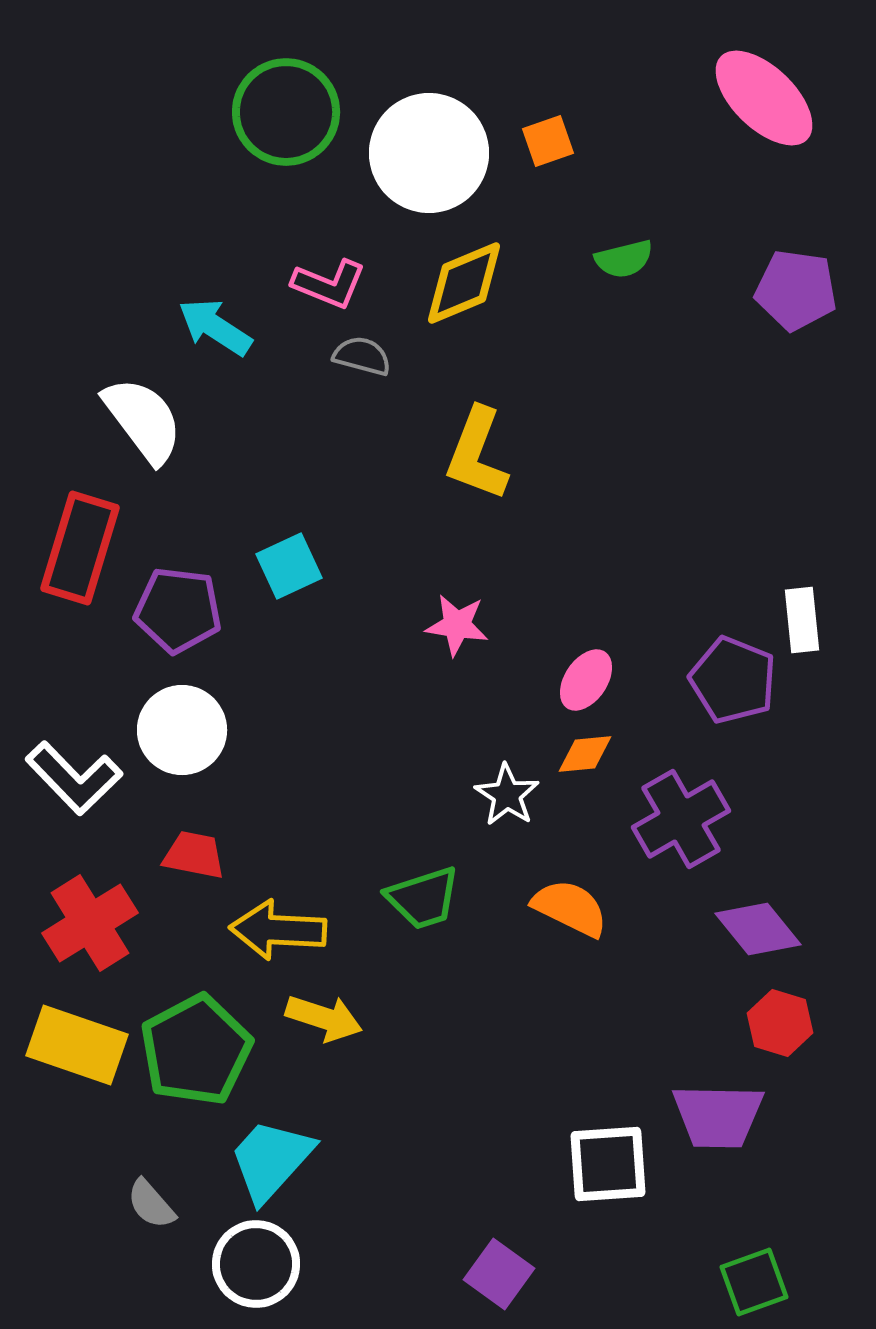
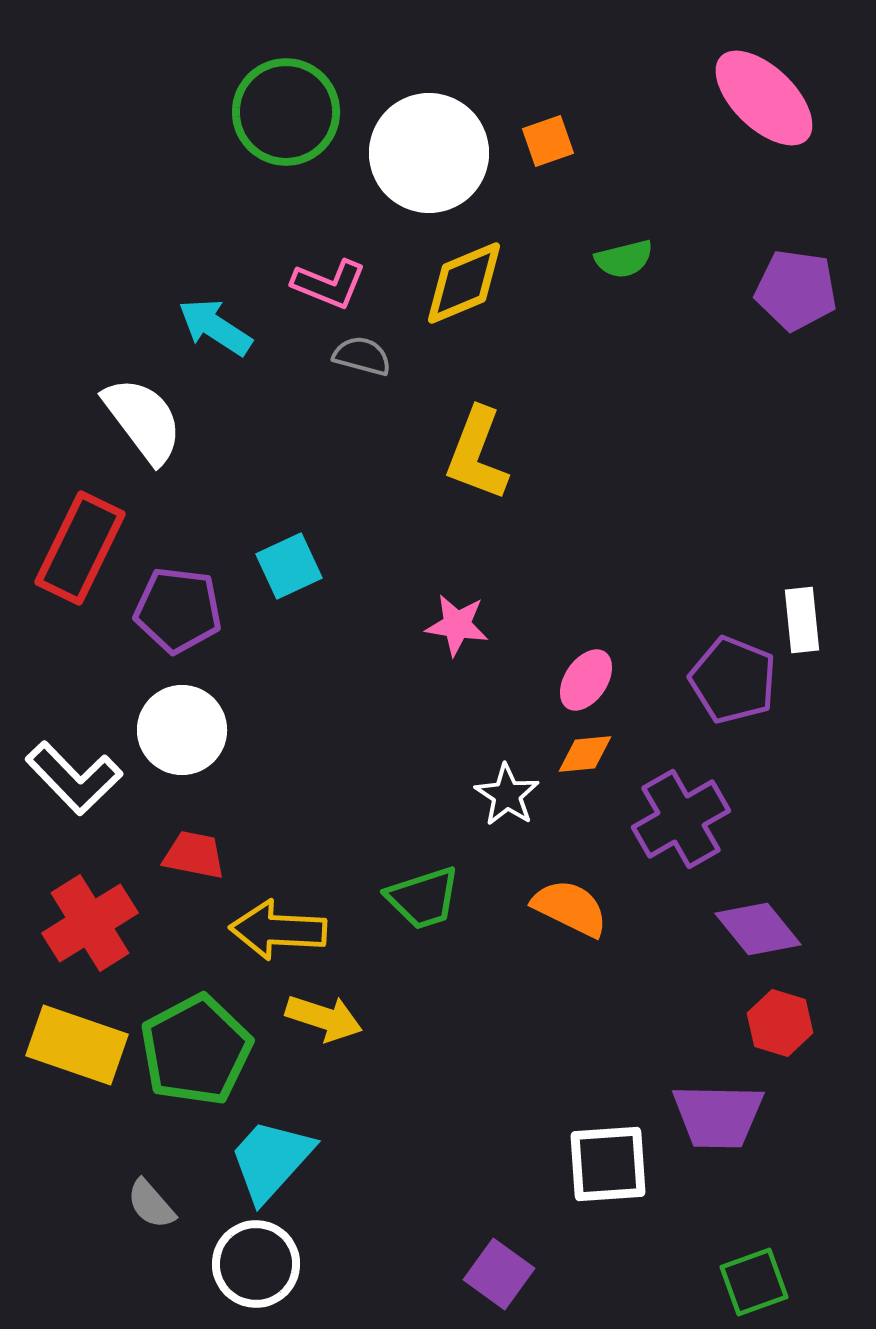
red rectangle at (80, 548): rotated 9 degrees clockwise
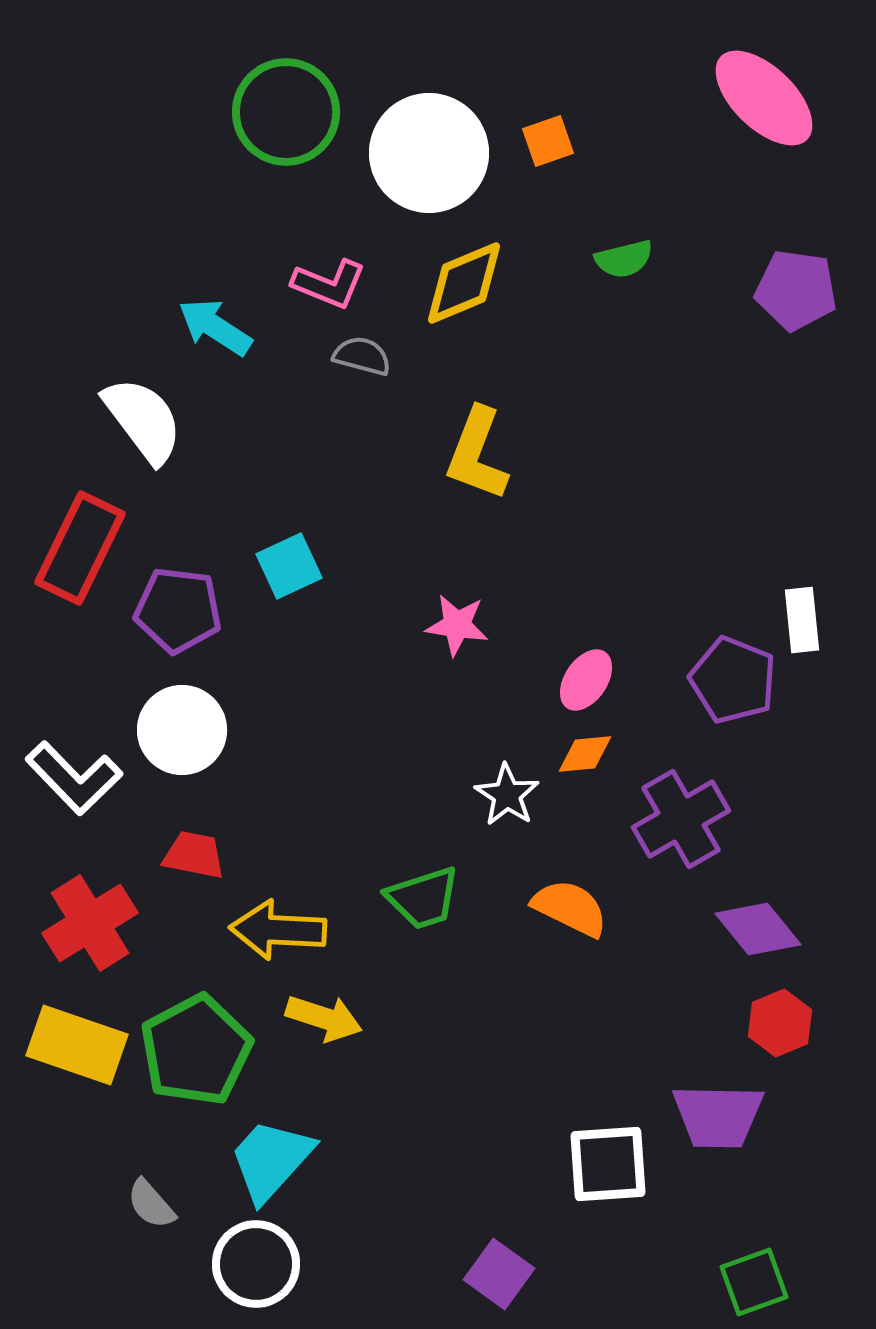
red hexagon at (780, 1023): rotated 20 degrees clockwise
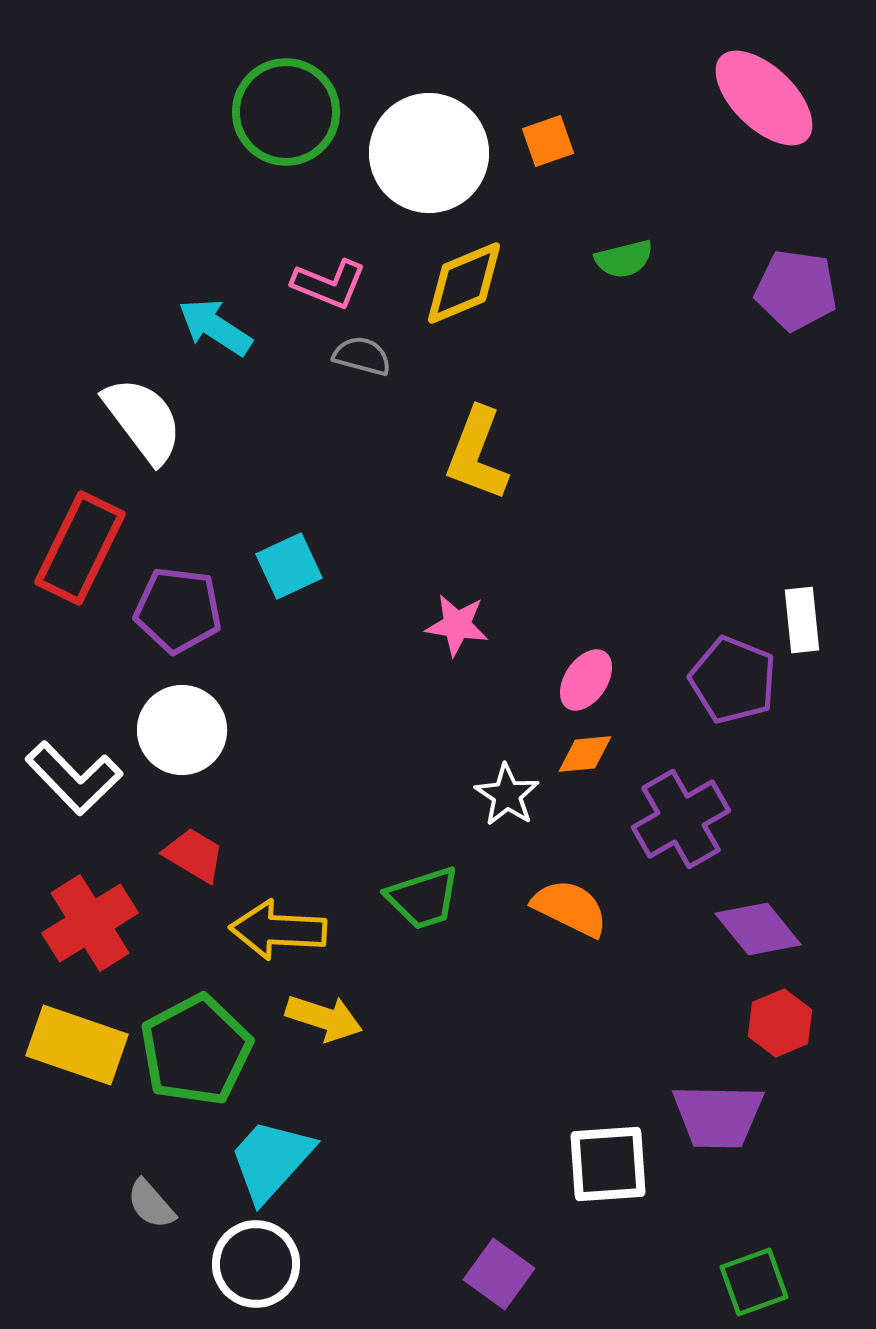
red trapezoid at (194, 855): rotated 20 degrees clockwise
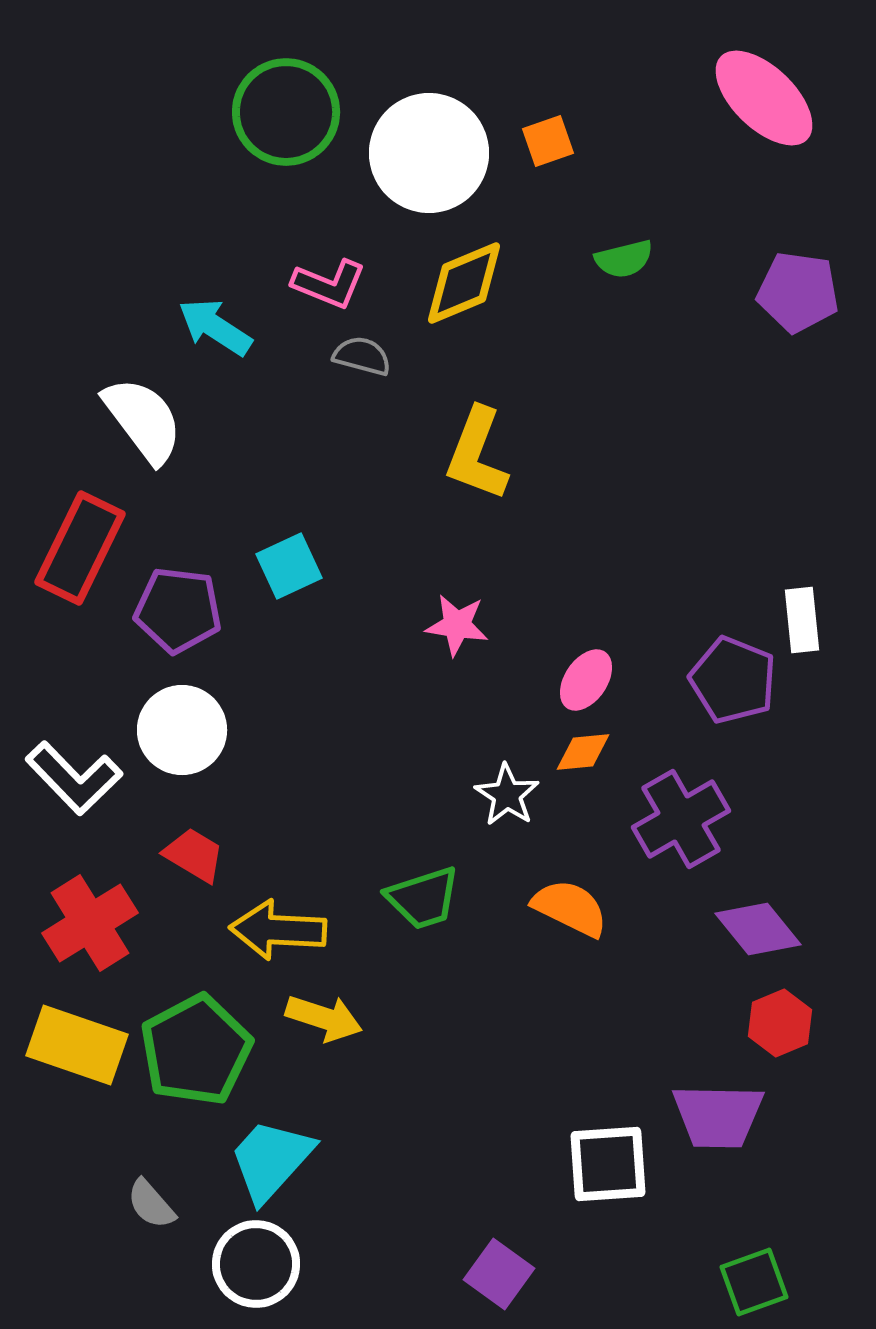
purple pentagon at (796, 290): moved 2 px right, 2 px down
orange diamond at (585, 754): moved 2 px left, 2 px up
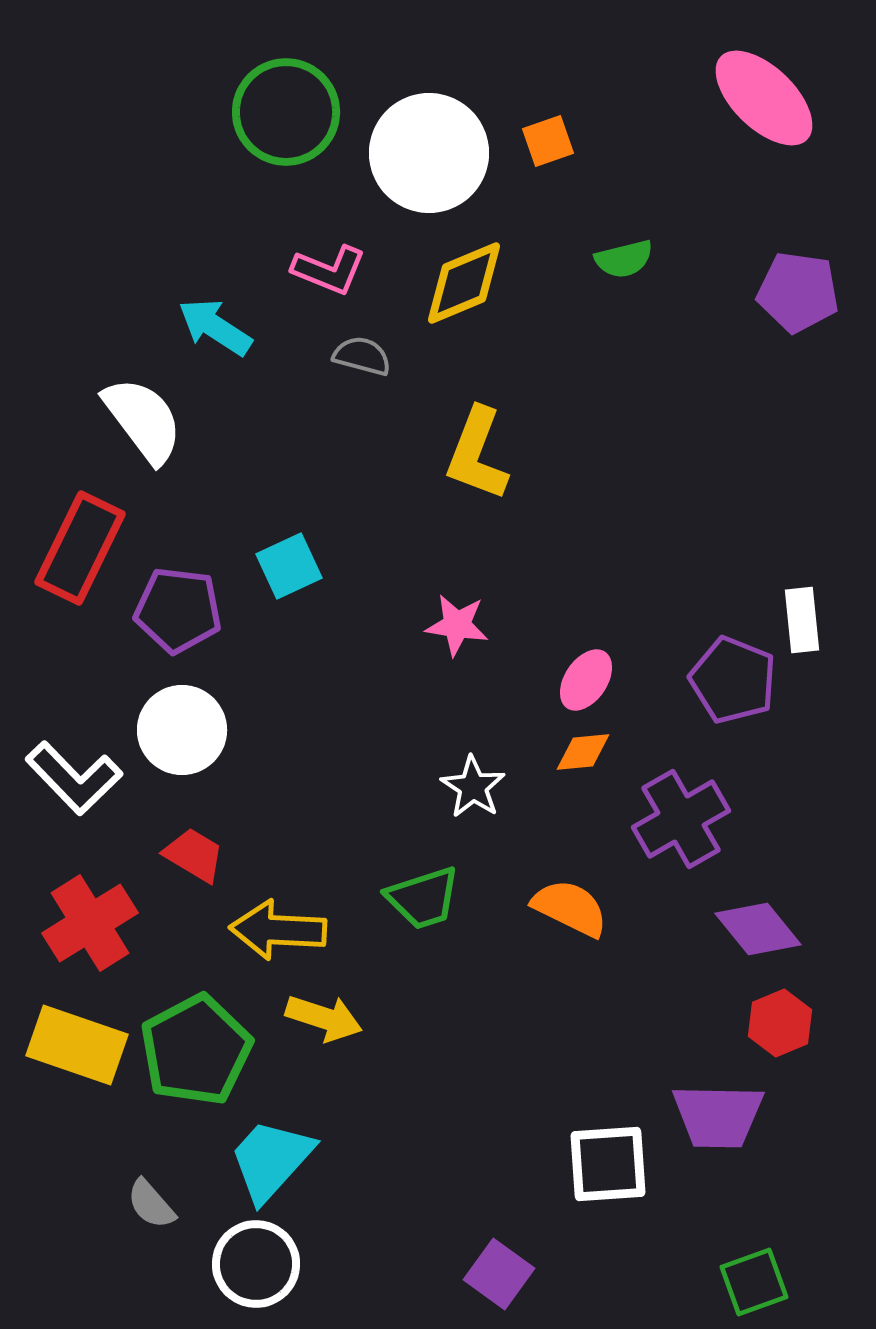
pink L-shape at (329, 284): moved 14 px up
white star at (507, 795): moved 34 px left, 8 px up
